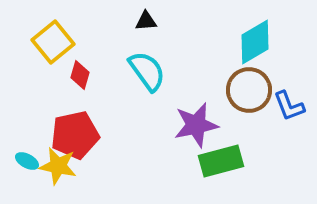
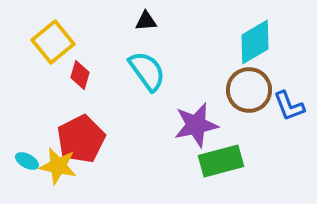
red pentagon: moved 6 px right, 4 px down; rotated 15 degrees counterclockwise
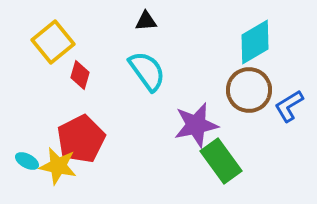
blue L-shape: rotated 80 degrees clockwise
green rectangle: rotated 69 degrees clockwise
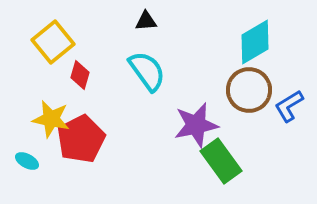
yellow star: moved 7 px left, 47 px up
